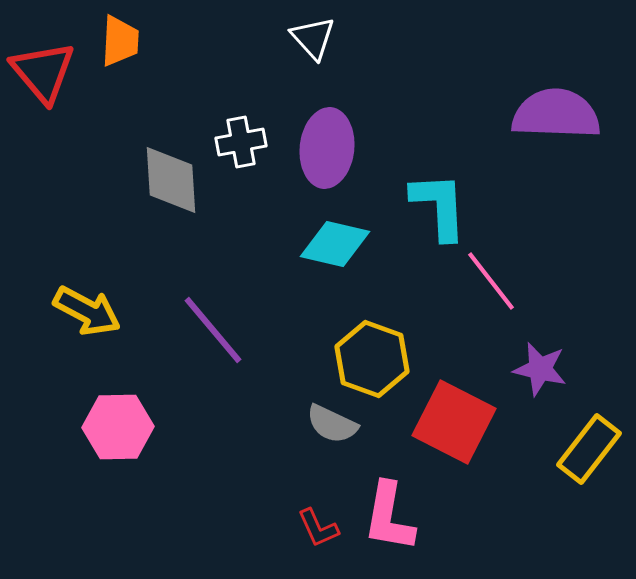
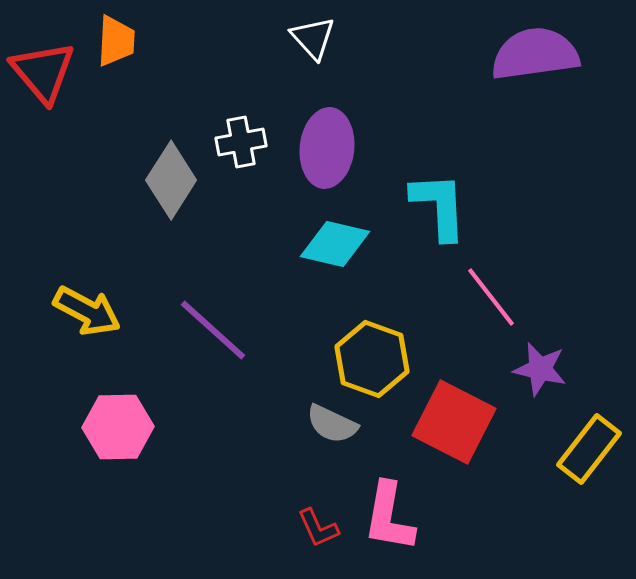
orange trapezoid: moved 4 px left
purple semicircle: moved 21 px left, 60 px up; rotated 10 degrees counterclockwise
gray diamond: rotated 36 degrees clockwise
pink line: moved 16 px down
purple line: rotated 8 degrees counterclockwise
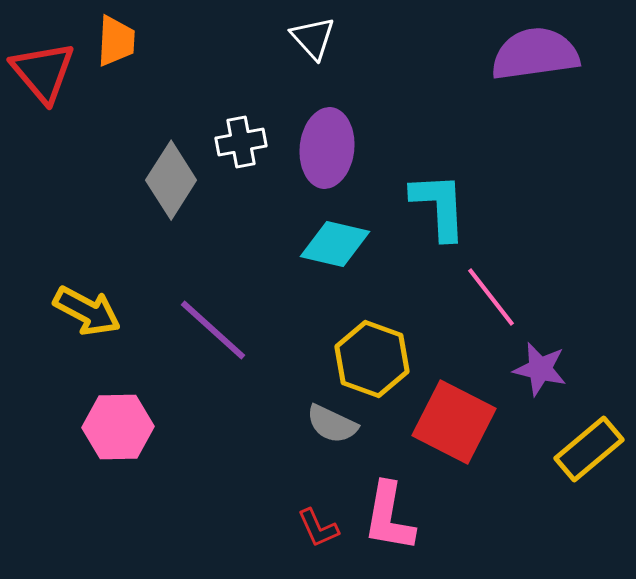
yellow rectangle: rotated 12 degrees clockwise
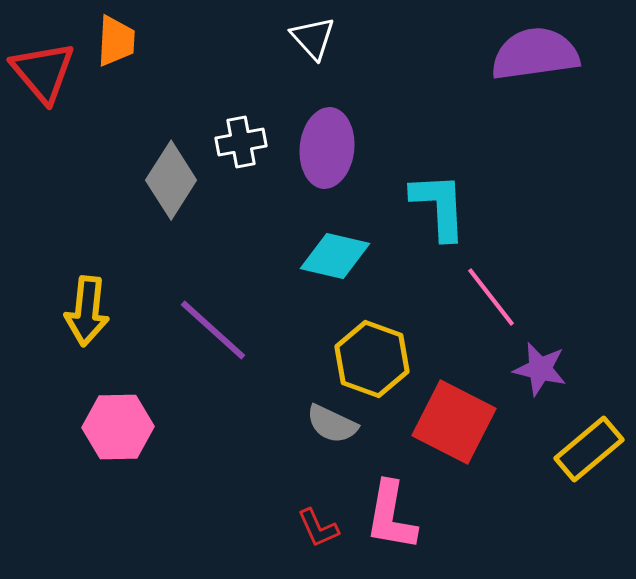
cyan diamond: moved 12 px down
yellow arrow: rotated 68 degrees clockwise
pink L-shape: moved 2 px right, 1 px up
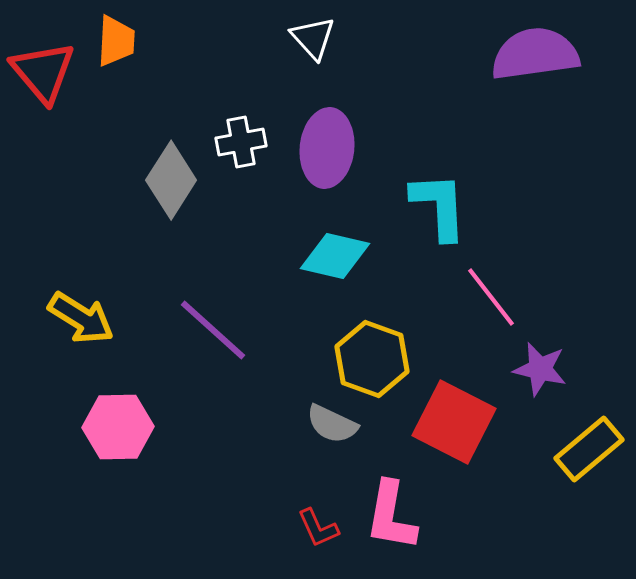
yellow arrow: moved 6 px left, 7 px down; rotated 64 degrees counterclockwise
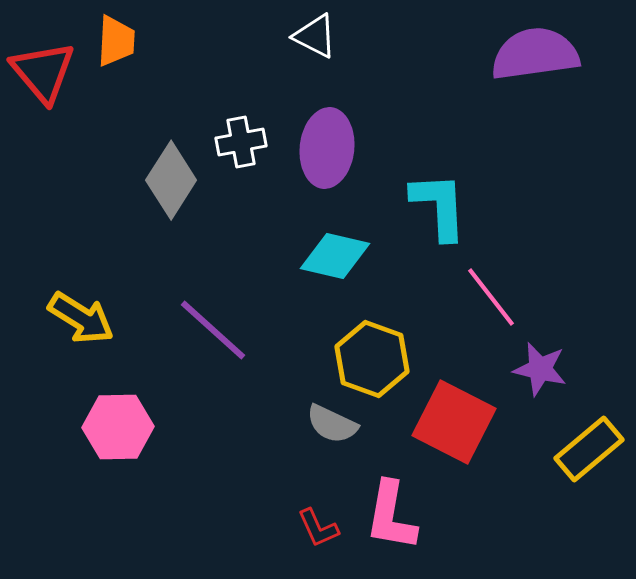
white triangle: moved 2 px right, 2 px up; rotated 21 degrees counterclockwise
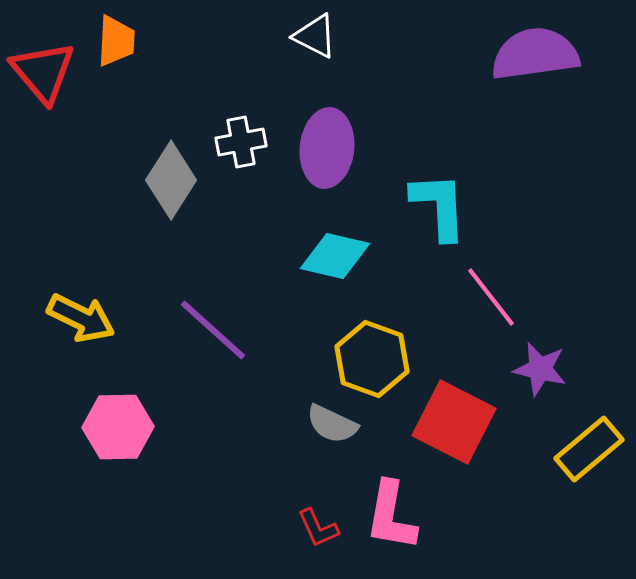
yellow arrow: rotated 6 degrees counterclockwise
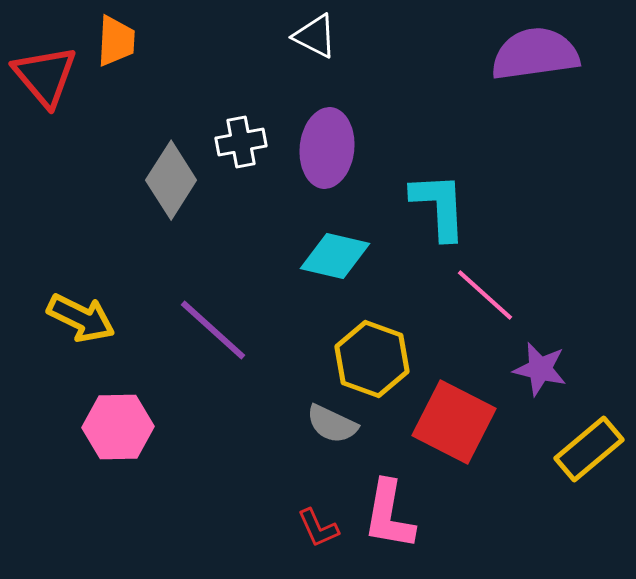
red triangle: moved 2 px right, 4 px down
pink line: moved 6 px left, 2 px up; rotated 10 degrees counterclockwise
pink L-shape: moved 2 px left, 1 px up
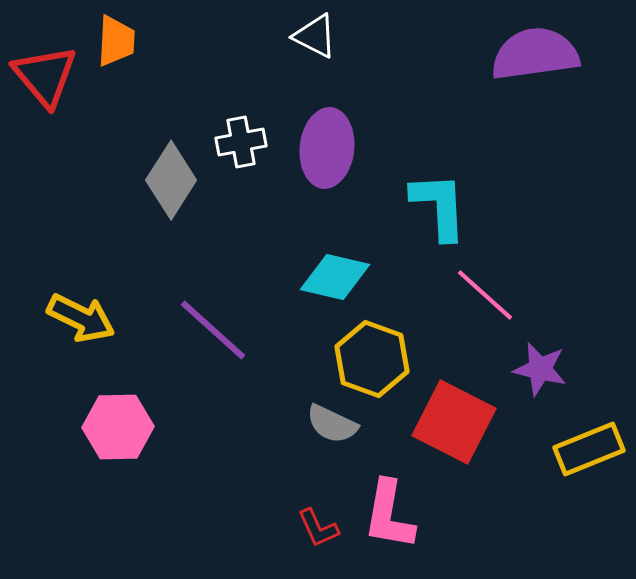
cyan diamond: moved 21 px down
yellow rectangle: rotated 18 degrees clockwise
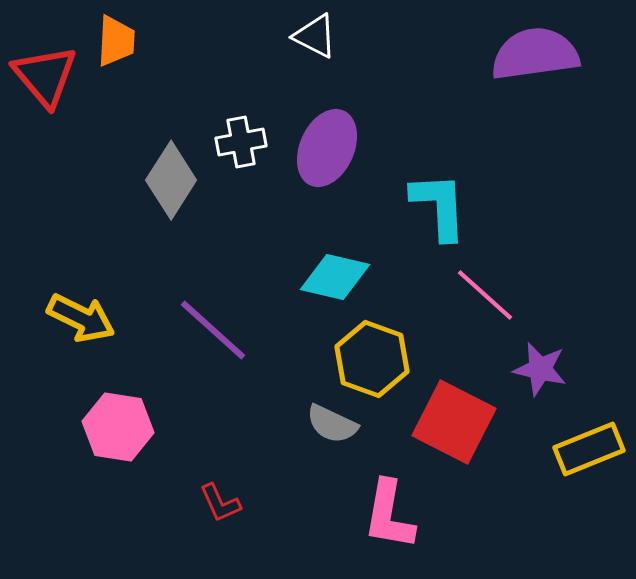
purple ellipse: rotated 18 degrees clockwise
pink hexagon: rotated 10 degrees clockwise
red L-shape: moved 98 px left, 25 px up
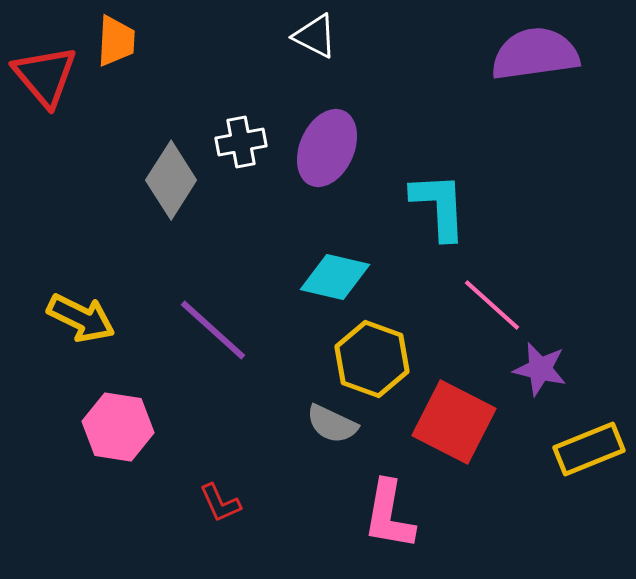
pink line: moved 7 px right, 10 px down
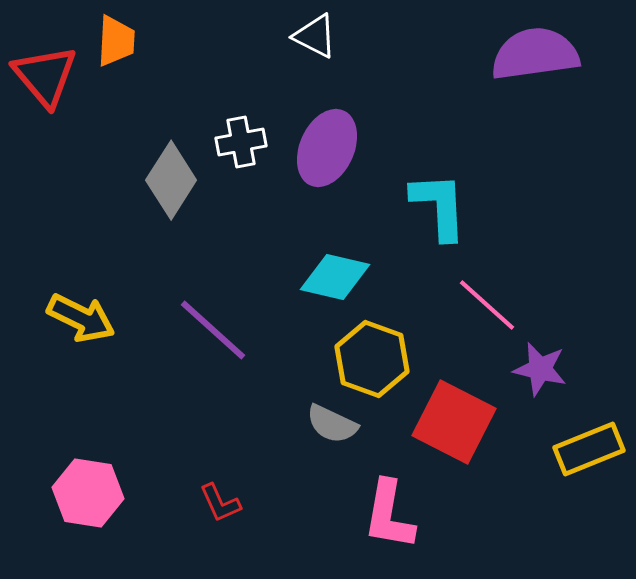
pink line: moved 5 px left
pink hexagon: moved 30 px left, 66 px down
